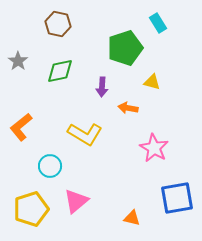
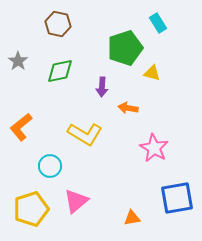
yellow triangle: moved 9 px up
orange triangle: rotated 24 degrees counterclockwise
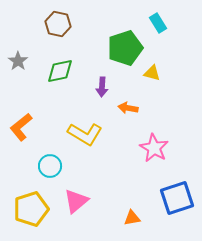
blue square: rotated 8 degrees counterclockwise
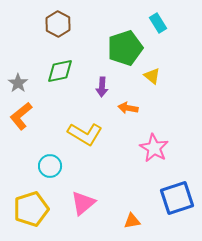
brown hexagon: rotated 15 degrees clockwise
gray star: moved 22 px down
yellow triangle: moved 3 px down; rotated 24 degrees clockwise
orange L-shape: moved 11 px up
pink triangle: moved 7 px right, 2 px down
orange triangle: moved 3 px down
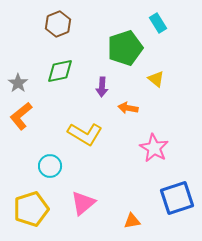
brown hexagon: rotated 10 degrees clockwise
yellow triangle: moved 4 px right, 3 px down
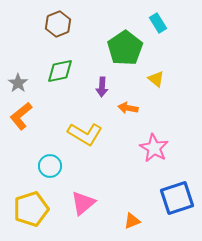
green pentagon: rotated 16 degrees counterclockwise
orange triangle: rotated 12 degrees counterclockwise
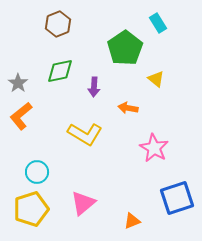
purple arrow: moved 8 px left
cyan circle: moved 13 px left, 6 px down
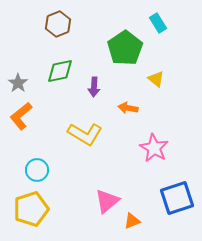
cyan circle: moved 2 px up
pink triangle: moved 24 px right, 2 px up
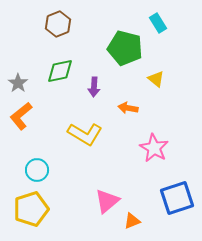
green pentagon: rotated 24 degrees counterclockwise
